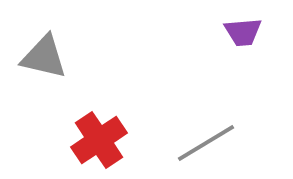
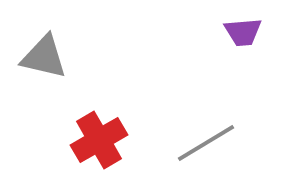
red cross: rotated 4 degrees clockwise
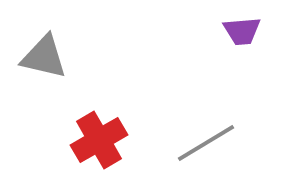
purple trapezoid: moved 1 px left, 1 px up
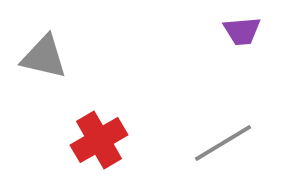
gray line: moved 17 px right
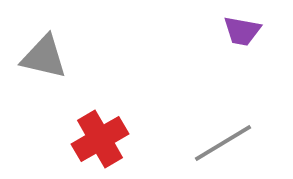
purple trapezoid: rotated 15 degrees clockwise
red cross: moved 1 px right, 1 px up
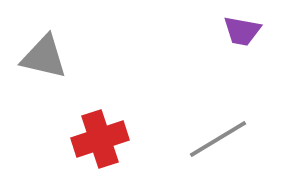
red cross: rotated 12 degrees clockwise
gray line: moved 5 px left, 4 px up
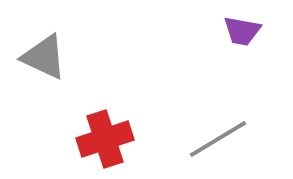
gray triangle: rotated 12 degrees clockwise
red cross: moved 5 px right
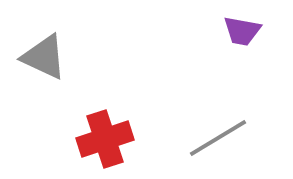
gray line: moved 1 px up
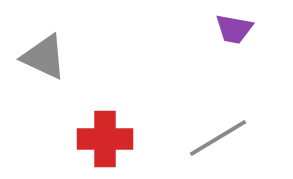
purple trapezoid: moved 8 px left, 2 px up
red cross: rotated 18 degrees clockwise
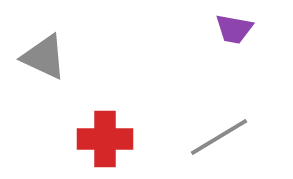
gray line: moved 1 px right, 1 px up
